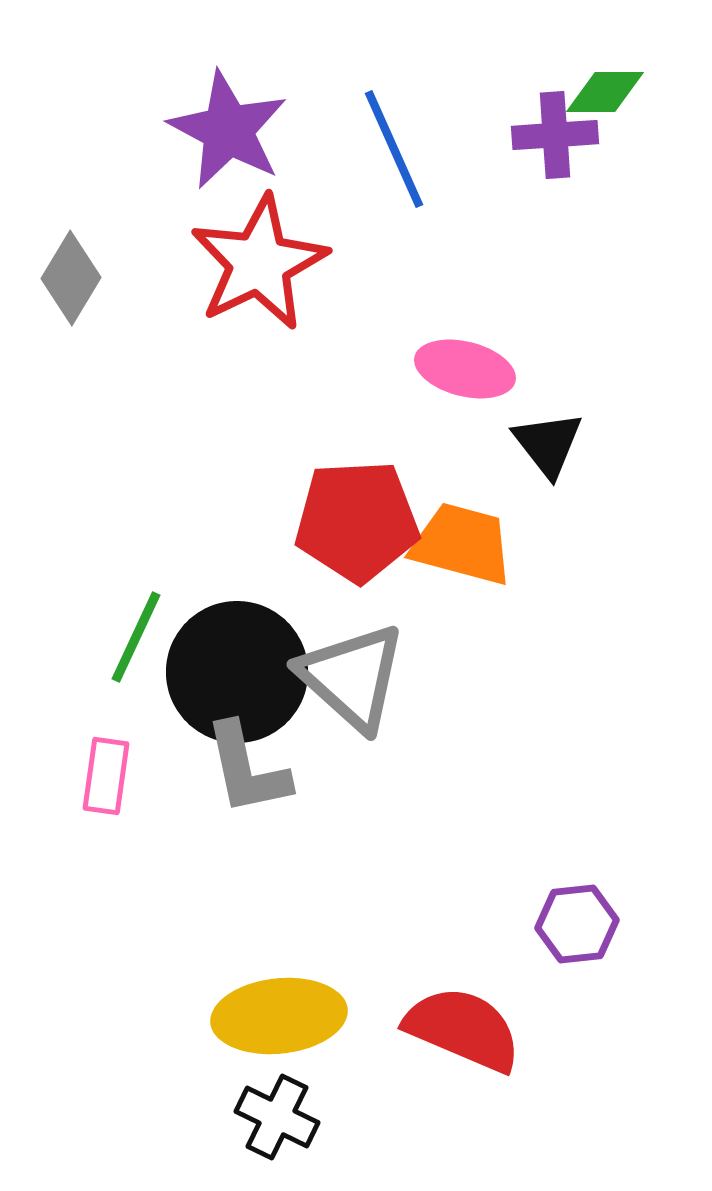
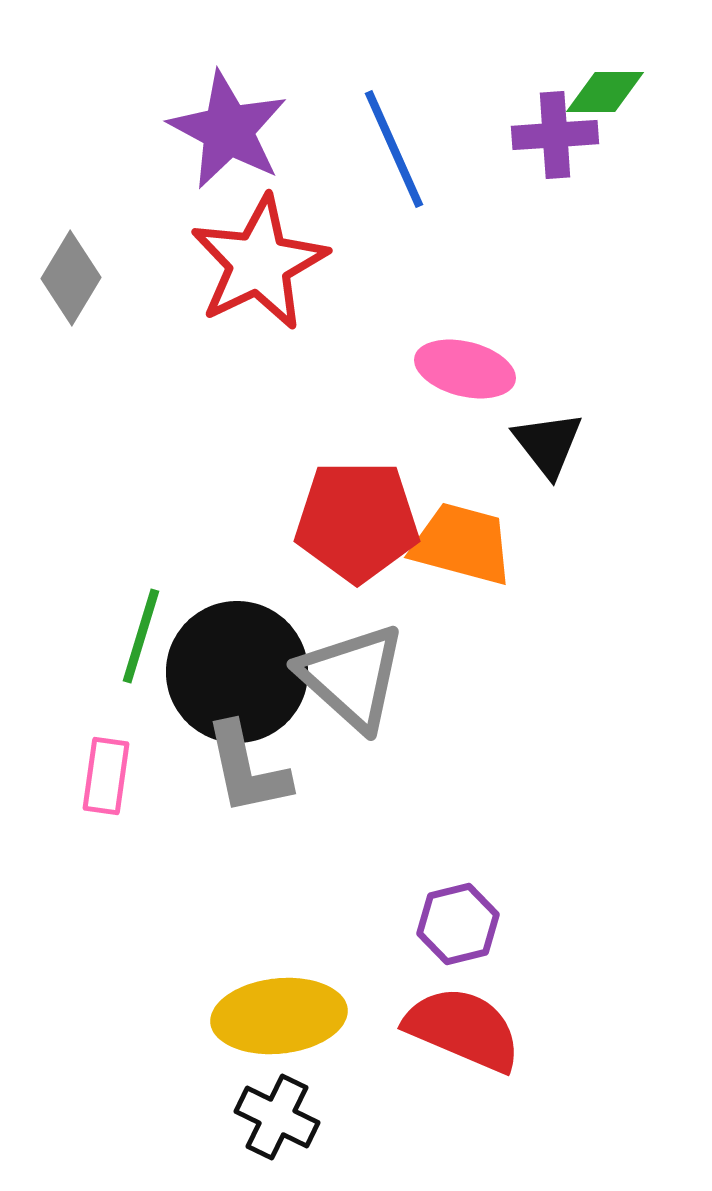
red pentagon: rotated 3 degrees clockwise
green line: moved 5 px right, 1 px up; rotated 8 degrees counterclockwise
purple hexagon: moved 119 px left; rotated 8 degrees counterclockwise
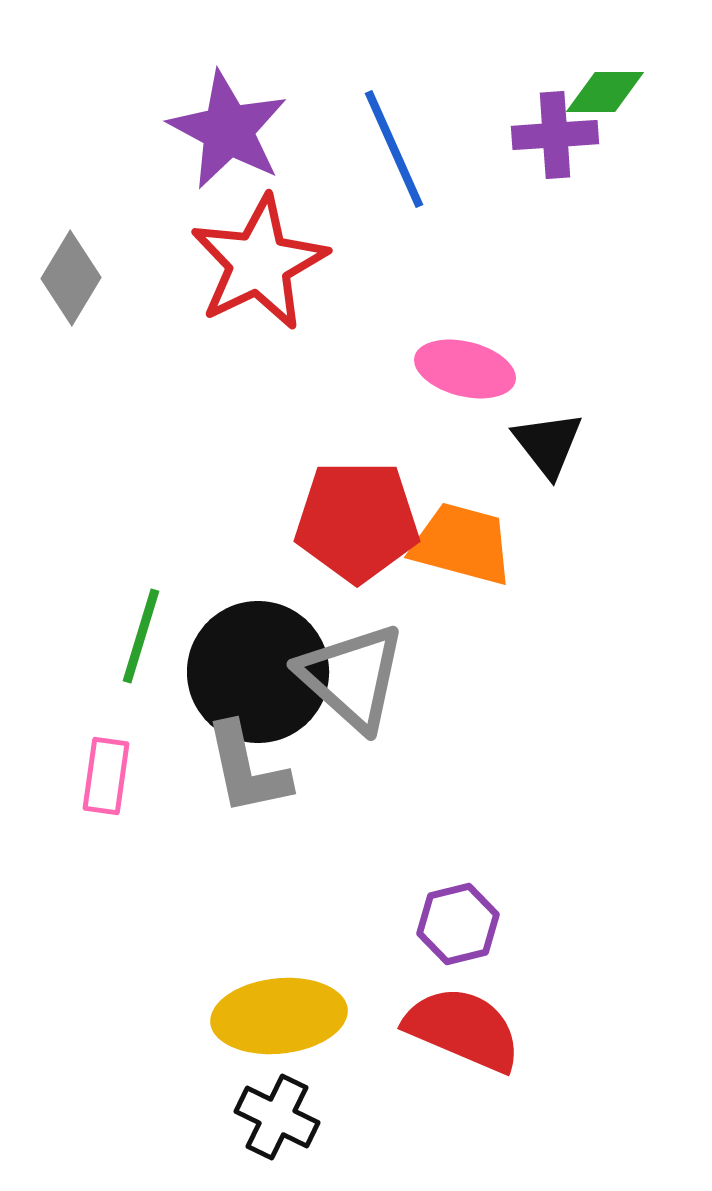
black circle: moved 21 px right
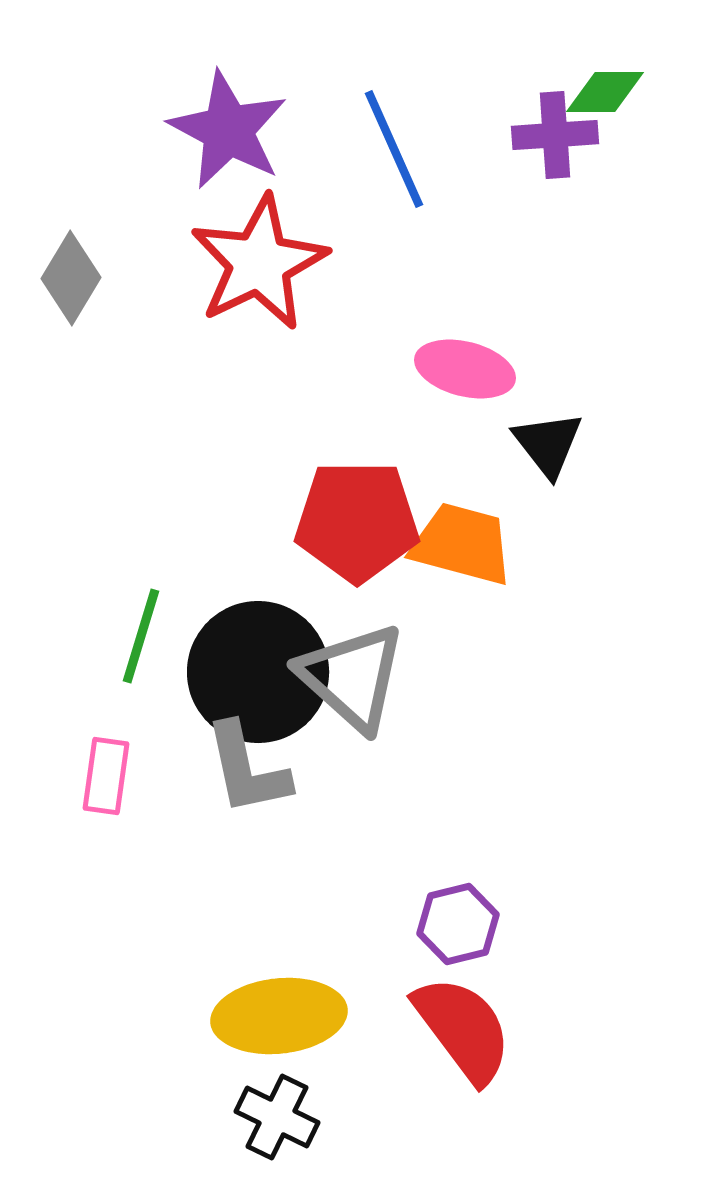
red semicircle: rotated 30 degrees clockwise
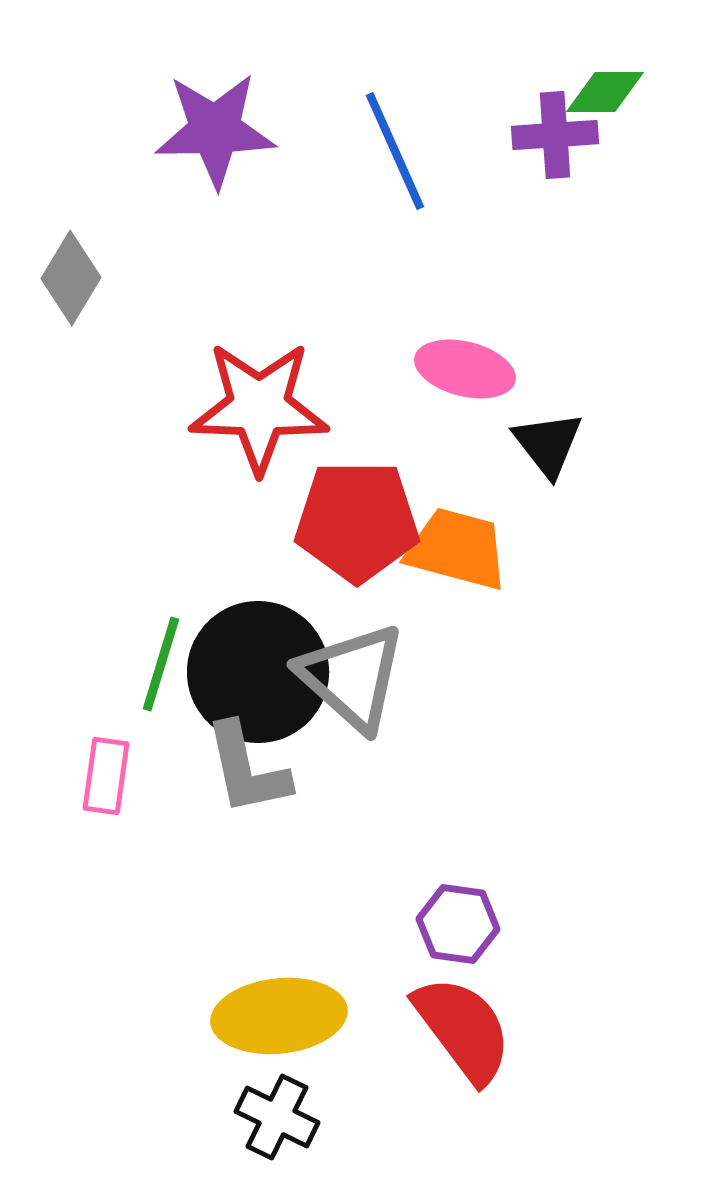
purple star: moved 13 px left; rotated 29 degrees counterclockwise
blue line: moved 1 px right, 2 px down
red star: moved 144 px down; rotated 28 degrees clockwise
orange trapezoid: moved 5 px left, 5 px down
green line: moved 20 px right, 28 px down
purple hexagon: rotated 22 degrees clockwise
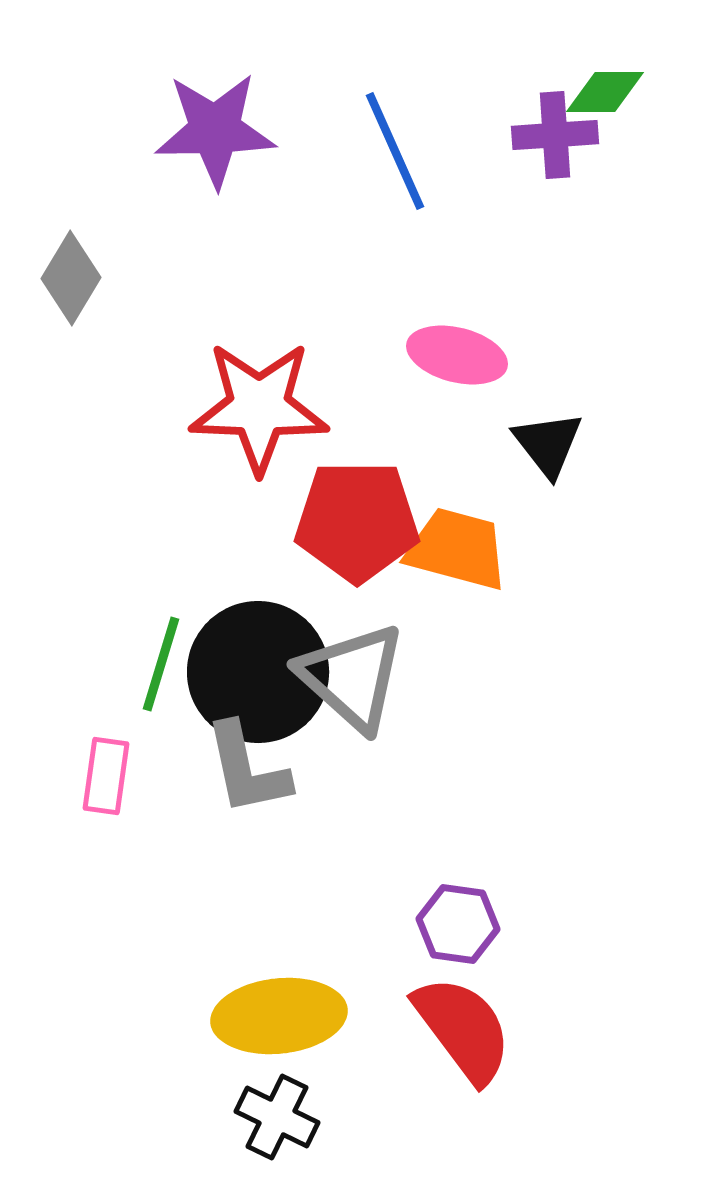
pink ellipse: moved 8 px left, 14 px up
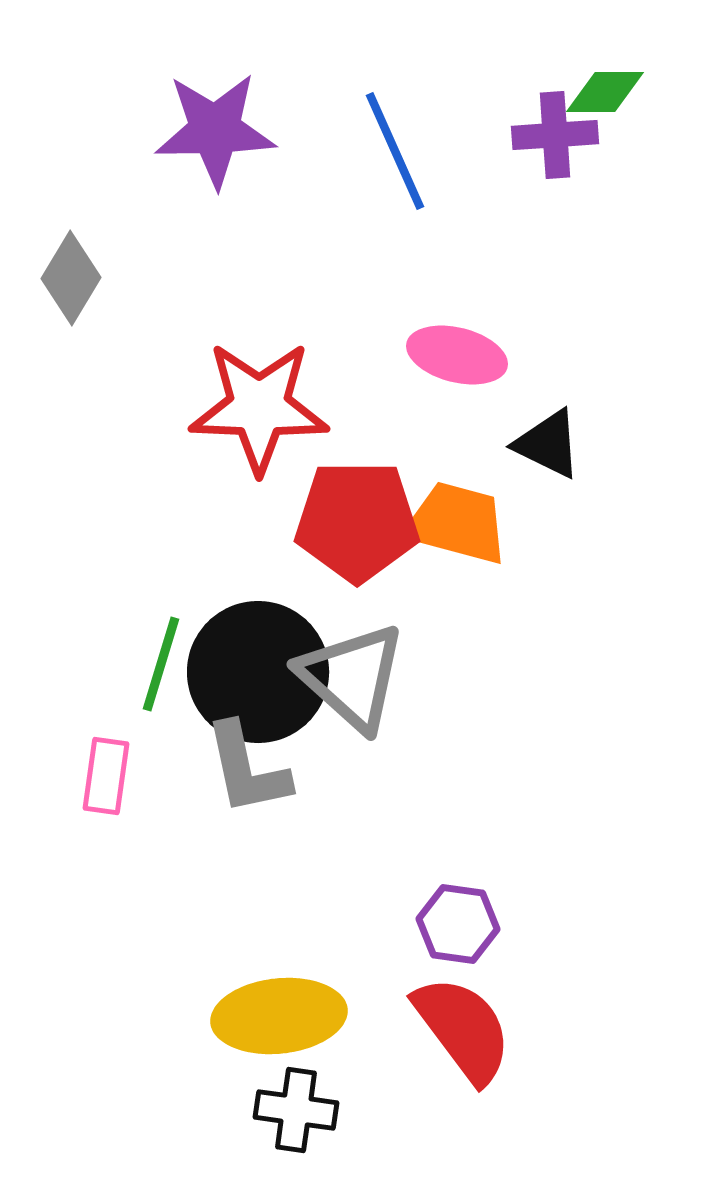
black triangle: rotated 26 degrees counterclockwise
orange trapezoid: moved 26 px up
black cross: moved 19 px right, 7 px up; rotated 18 degrees counterclockwise
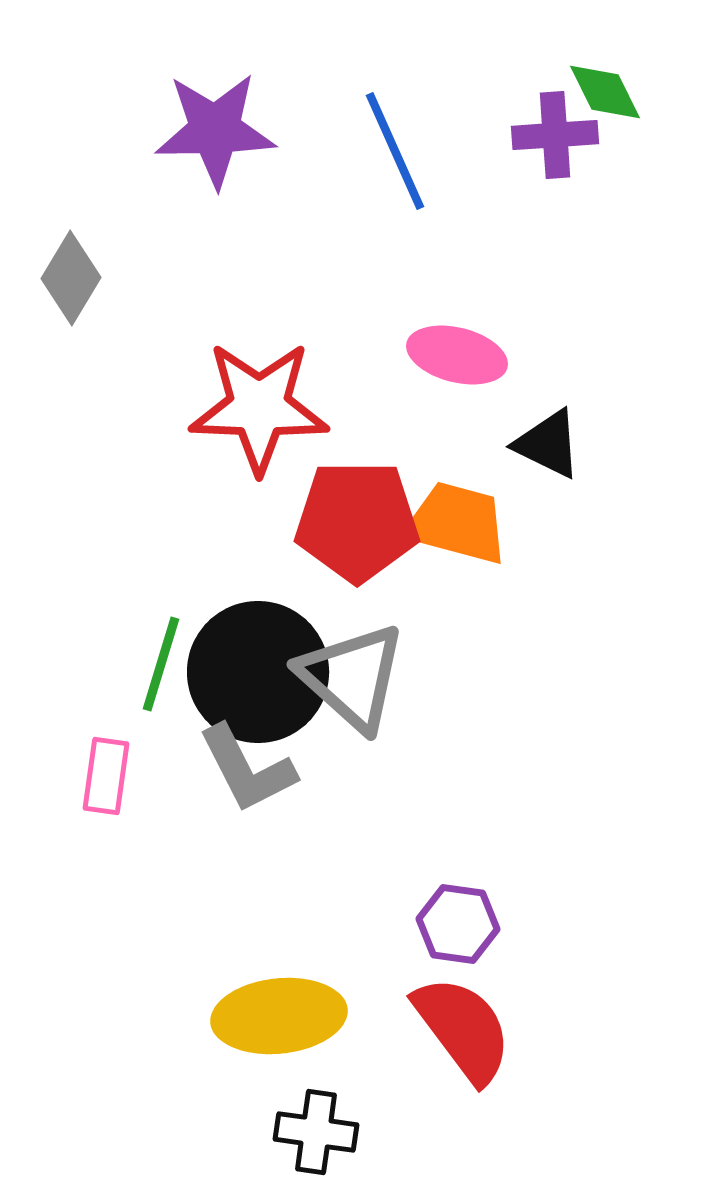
green diamond: rotated 64 degrees clockwise
gray L-shape: rotated 15 degrees counterclockwise
black cross: moved 20 px right, 22 px down
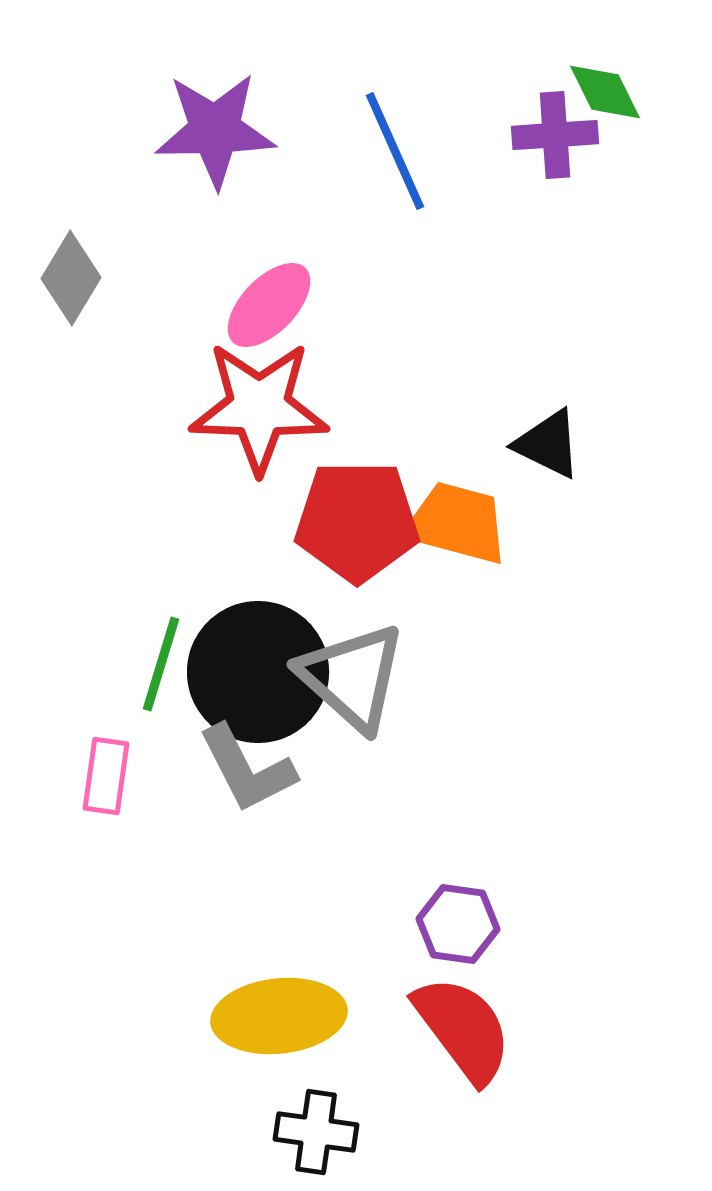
pink ellipse: moved 188 px left, 50 px up; rotated 60 degrees counterclockwise
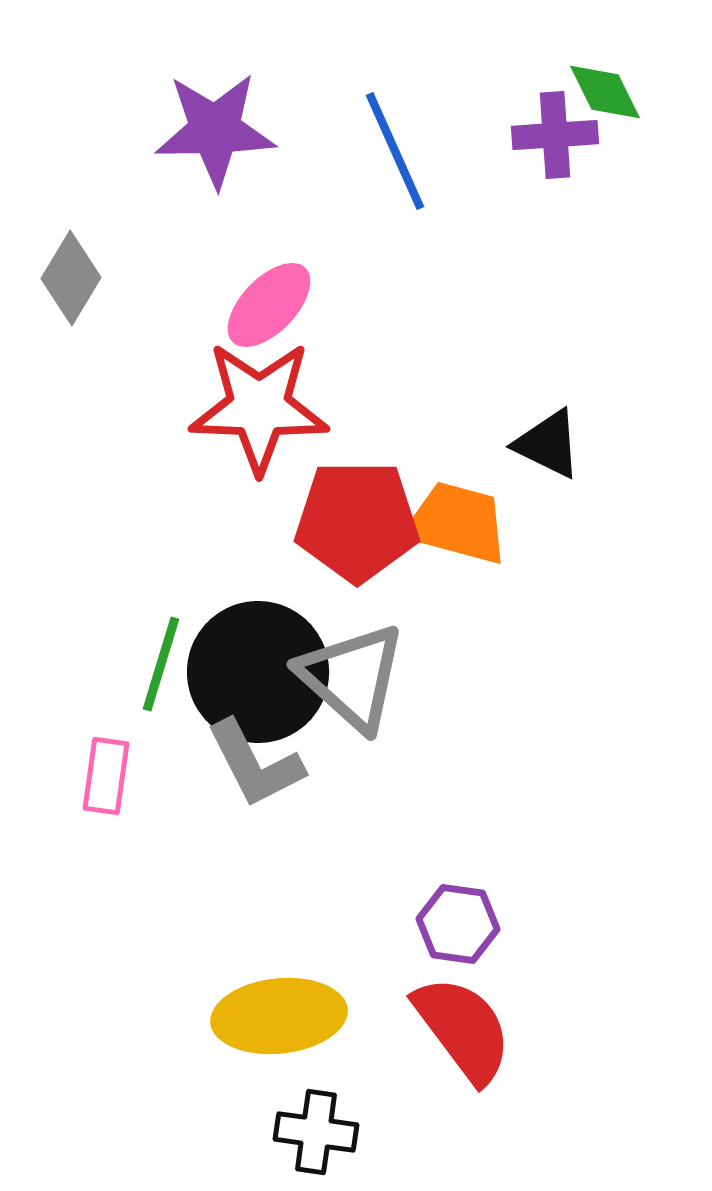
gray L-shape: moved 8 px right, 5 px up
